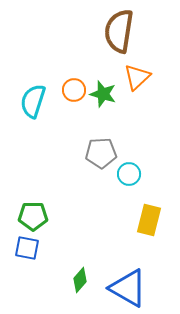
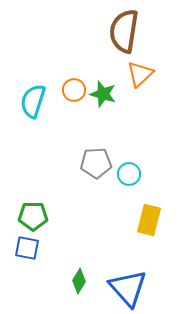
brown semicircle: moved 5 px right
orange triangle: moved 3 px right, 3 px up
gray pentagon: moved 5 px left, 10 px down
green diamond: moved 1 px left, 1 px down; rotated 10 degrees counterclockwise
blue triangle: rotated 18 degrees clockwise
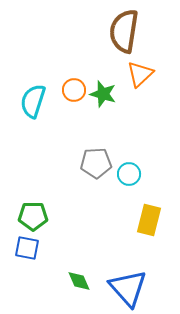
green diamond: rotated 55 degrees counterclockwise
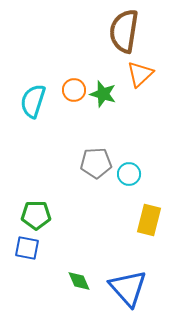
green pentagon: moved 3 px right, 1 px up
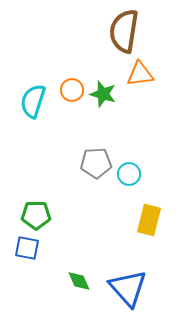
orange triangle: rotated 36 degrees clockwise
orange circle: moved 2 px left
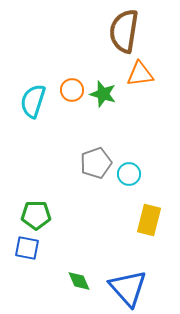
gray pentagon: rotated 16 degrees counterclockwise
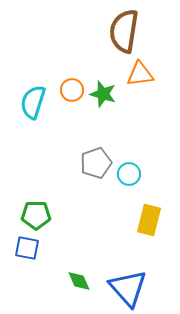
cyan semicircle: moved 1 px down
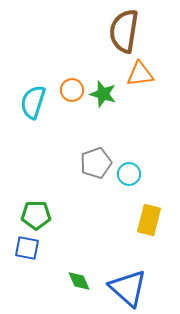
blue triangle: rotated 6 degrees counterclockwise
